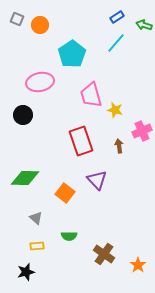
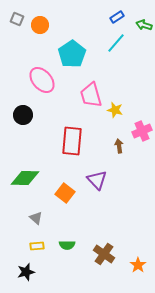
pink ellipse: moved 2 px right, 2 px up; rotated 60 degrees clockwise
red rectangle: moved 9 px left; rotated 24 degrees clockwise
green semicircle: moved 2 px left, 9 px down
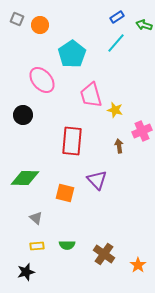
orange square: rotated 24 degrees counterclockwise
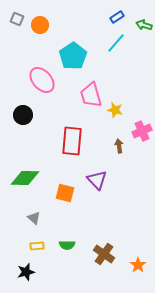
cyan pentagon: moved 1 px right, 2 px down
gray triangle: moved 2 px left
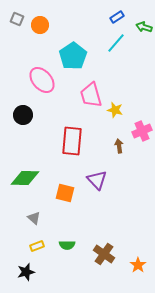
green arrow: moved 2 px down
yellow rectangle: rotated 16 degrees counterclockwise
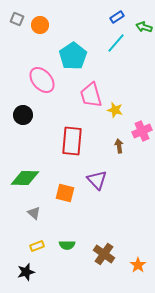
gray triangle: moved 5 px up
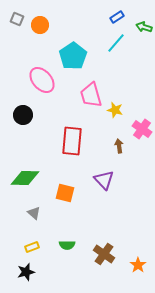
pink cross: moved 2 px up; rotated 30 degrees counterclockwise
purple triangle: moved 7 px right
yellow rectangle: moved 5 px left, 1 px down
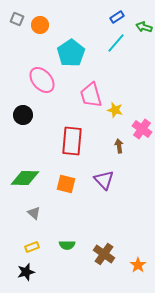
cyan pentagon: moved 2 px left, 3 px up
orange square: moved 1 px right, 9 px up
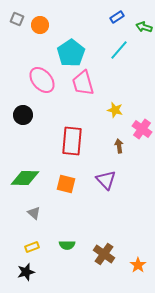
cyan line: moved 3 px right, 7 px down
pink trapezoid: moved 8 px left, 12 px up
purple triangle: moved 2 px right
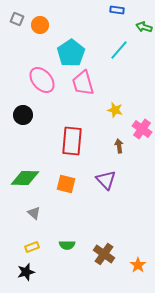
blue rectangle: moved 7 px up; rotated 40 degrees clockwise
